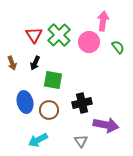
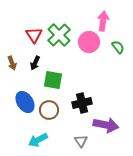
blue ellipse: rotated 20 degrees counterclockwise
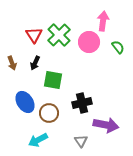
brown circle: moved 3 px down
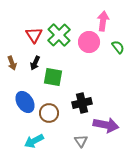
green square: moved 3 px up
cyan arrow: moved 4 px left, 1 px down
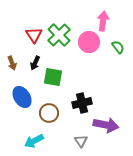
blue ellipse: moved 3 px left, 5 px up
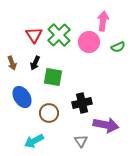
green semicircle: rotated 104 degrees clockwise
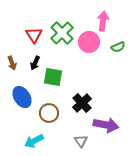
green cross: moved 3 px right, 2 px up
black cross: rotated 30 degrees counterclockwise
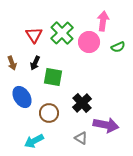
gray triangle: moved 3 px up; rotated 24 degrees counterclockwise
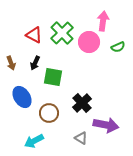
red triangle: rotated 30 degrees counterclockwise
brown arrow: moved 1 px left
